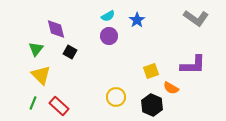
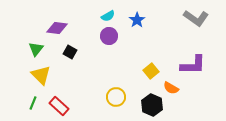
purple diamond: moved 1 px right, 1 px up; rotated 70 degrees counterclockwise
yellow square: rotated 21 degrees counterclockwise
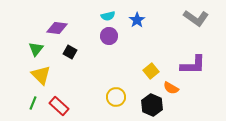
cyan semicircle: rotated 16 degrees clockwise
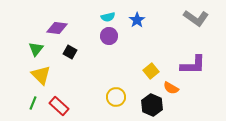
cyan semicircle: moved 1 px down
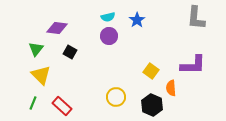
gray L-shape: rotated 60 degrees clockwise
yellow square: rotated 14 degrees counterclockwise
orange semicircle: rotated 56 degrees clockwise
red rectangle: moved 3 px right
